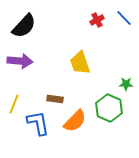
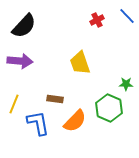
blue line: moved 3 px right, 2 px up
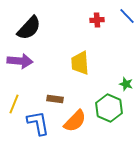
red cross: rotated 24 degrees clockwise
black semicircle: moved 5 px right, 2 px down
yellow trapezoid: rotated 15 degrees clockwise
green star: rotated 16 degrees clockwise
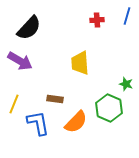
blue line: rotated 60 degrees clockwise
purple arrow: rotated 25 degrees clockwise
orange semicircle: moved 1 px right, 1 px down
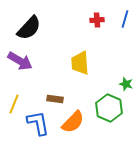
blue line: moved 2 px left, 3 px down
orange semicircle: moved 3 px left
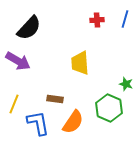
purple arrow: moved 2 px left
orange semicircle: rotated 10 degrees counterclockwise
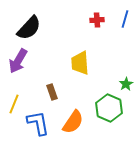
purple arrow: rotated 90 degrees clockwise
green star: rotated 24 degrees clockwise
brown rectangle: moved 3 px left, 7 px up; rotated 63 degrees clockwise
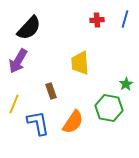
brown rectangle: moved 1 px left, 1 px up
green hexagon: rotated 12 degrees counterclockwise
